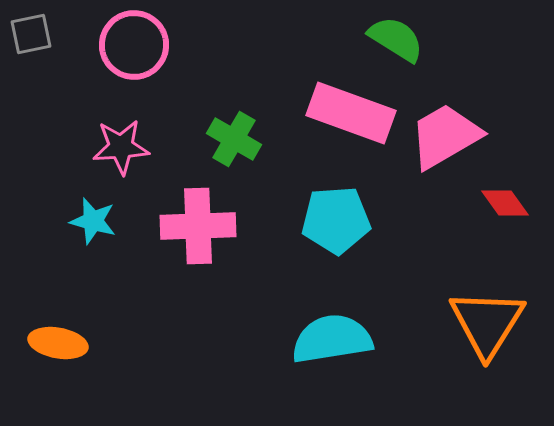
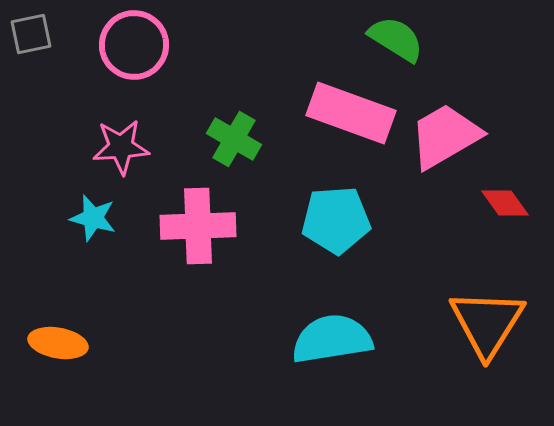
cyan star: moved 3 px up
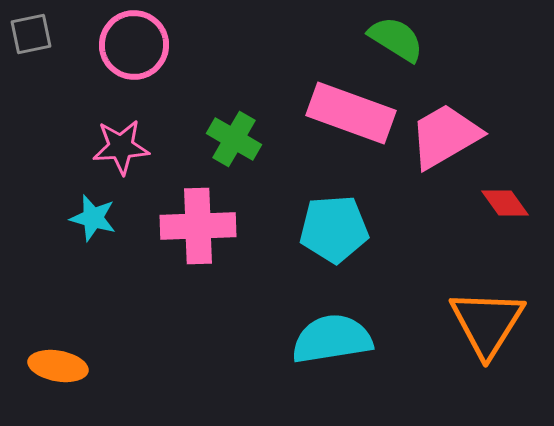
cyan pentagon: moved 2 px left, 9 px down
orange ellipse: moved 23 px down
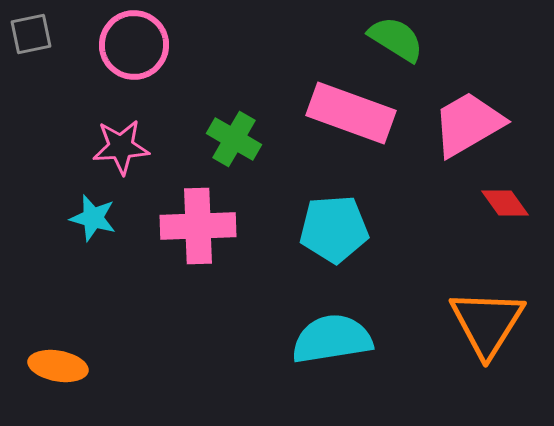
pink trapezoid: moved 23 px right, 12 px up
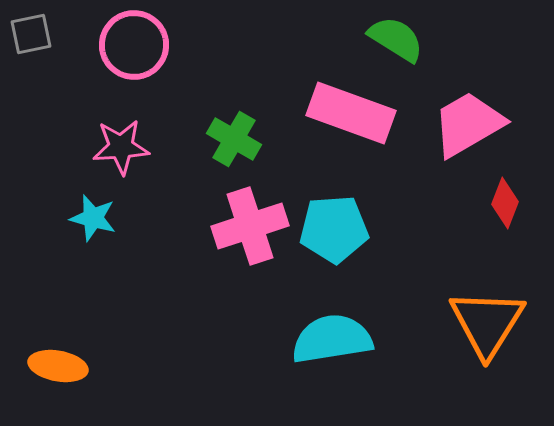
red diamond: rotated 57 degrees clockwise
pink cross: moved 52 px right; rotated 16 degrees counterclockwise
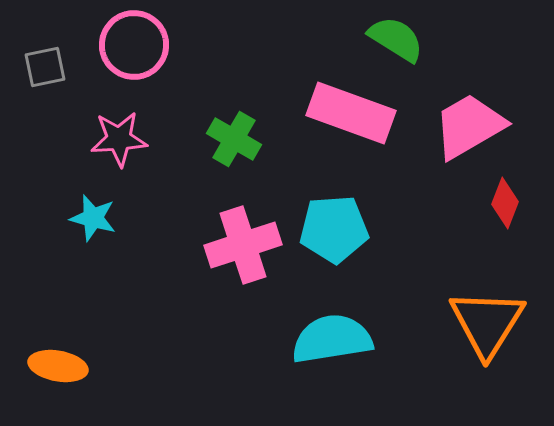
gray square: moved 14 px right, 33 px down
pink trapezoid: moved 1 px right, 2 px down
pink star: moved 2 px left, 8 px up
pink cross: moved 7 px left, 19 px down
